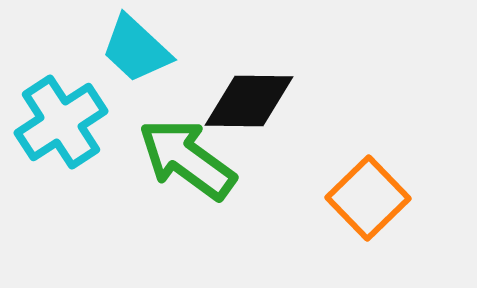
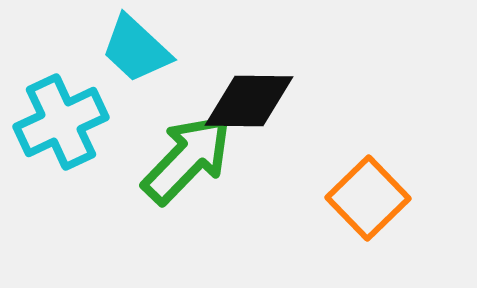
cyan cross: rotated 8 degrees clockwise
green arrow: rotated 98 degrees clockwise
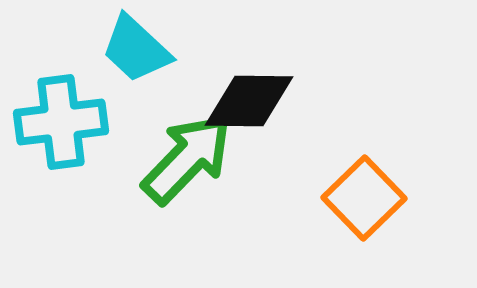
cyan cross: rotated 18 degrees clockwise
orange square: moved 4 px left
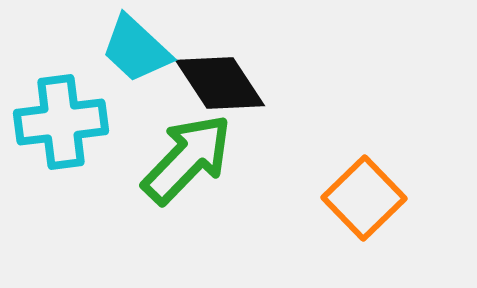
black diamond: moved 29 px left, 18 px up; rotated 56 degrees clockwise
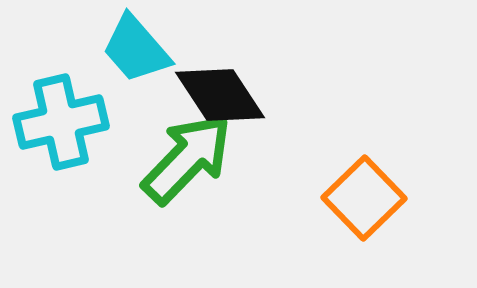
cyan trapezoid: rotated 6 degrees clockwise
black diamond: moved 12 px down
cyan cross: rotated 6 degrees counterclockwise
